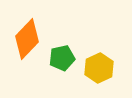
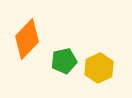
green pentagon: moved 2 px right, 3 px down
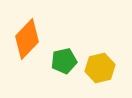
yellow hexagon: moved 1 px right; rotated 12 degrees clockwise
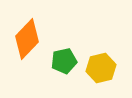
yellow hexagon: moved 1 px right
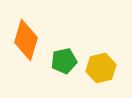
orange diamond: moved 1 px left, 1 px down; rotated 27 degrees counterclockwise
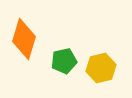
orange diamond: moved 2 px left, 1 px up
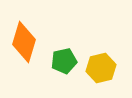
orange diamond: moved 3 px down
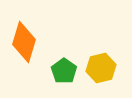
green pentagon: moved 10 px down; rotated 25 degrees counterclockwise
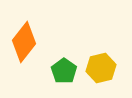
orange diamond: rotated 21 degrees clockwise
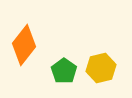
orange diamond: moved 3 px down
